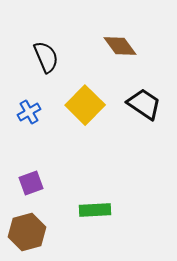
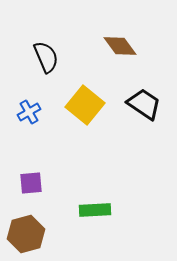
yellow square: rotated 6 degrees counterclockwise
purple square: rotated 15 degrees clockwise
brown hexagon: moved 1 px left, 2 px down
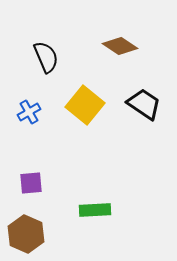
brown diamond: rotated 20 degrees counterclockwise
brown hexagon: rotated 21 degrees counterclockwise
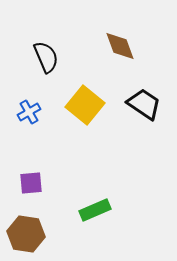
brown diamond: rotated 36 degrees clockwise
green rectangle: rotated 20 degrees counterclockwise
brown hexagon: rotated 15 degrees counterclockwise
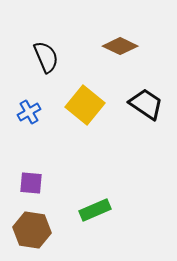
brown diamond: rotated 44 degrees counterclockwise
black trapezoid: moved 2 px right
purple square: rotated 10 degrees clockwise
brown hexagon: moved 6 px right, 4 px up
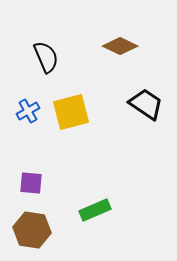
yellow square: moved 14 px left, 7 px down; rotated 36 degrees clockwise
blue cross: moved 1 px left, 1 px up
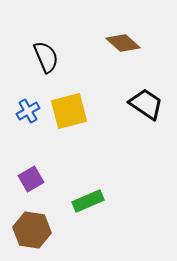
brown diamond: moved 3 px right, 3 px up; rotated 16 degrees clockwise
yellow square: moved 2 px left, 1 px up
purple square: moved 4 px up; rotated 35 degrees counterclockwise
green rectangle: moved 7 px left, 9 px up
